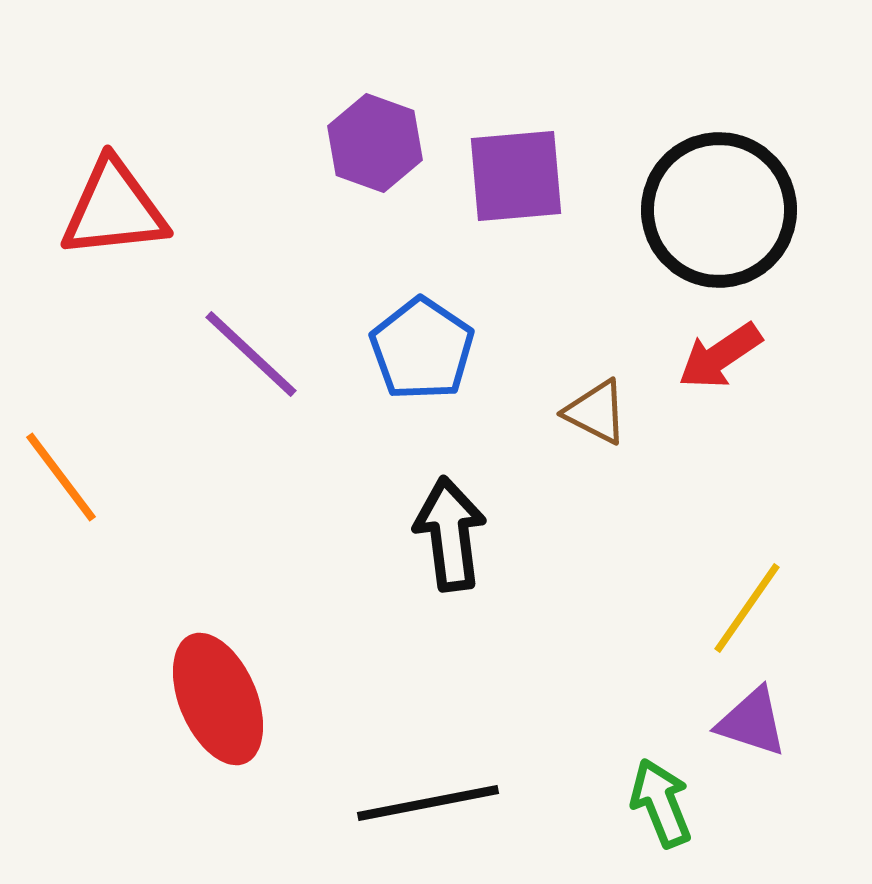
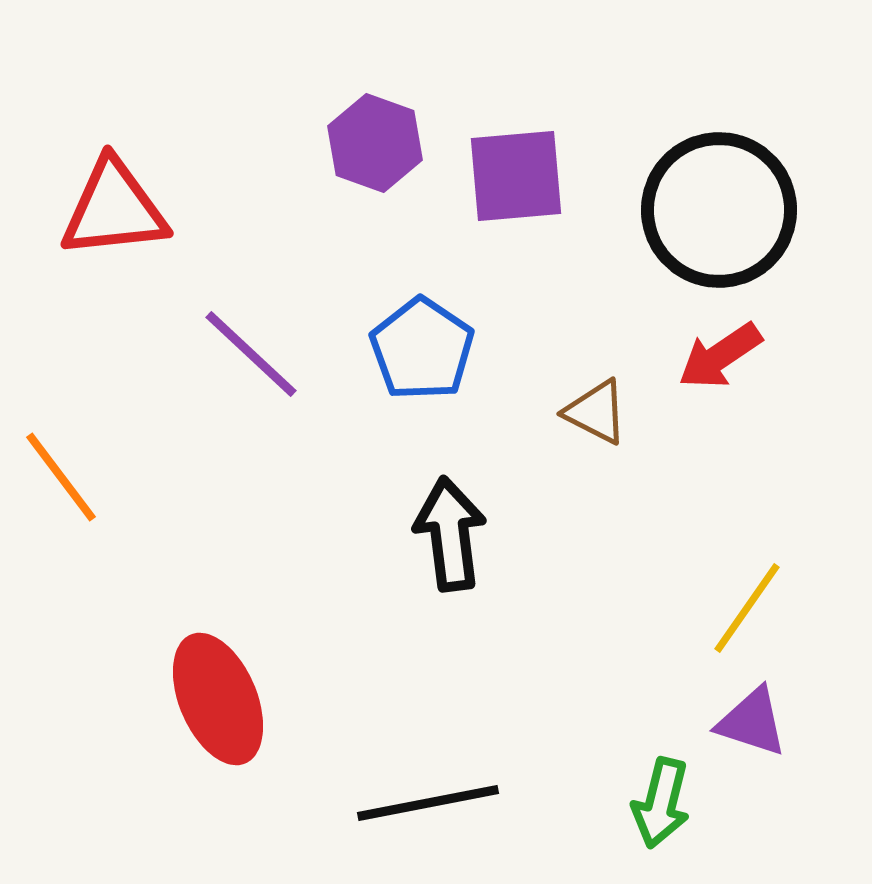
green arrow: rotated 144 degrees counterclockwise
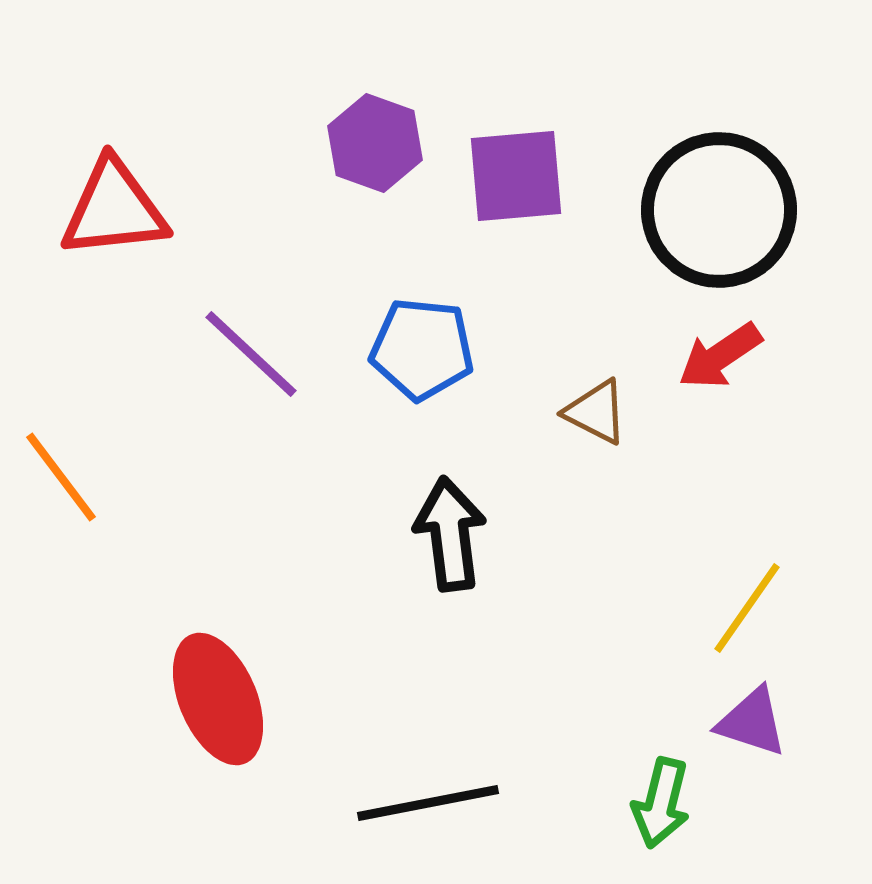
blue pentagon: rotated 28 degrees counterclockwise
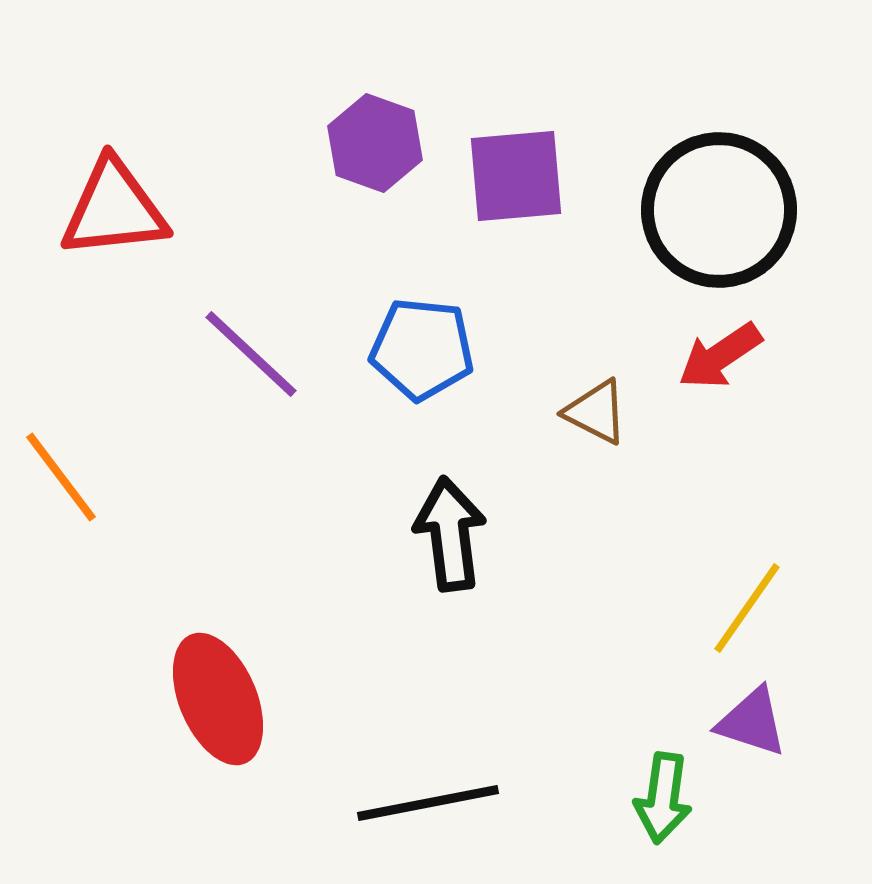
green arrow: moved 2 px right, 5 px up; rotated 6 degrees counterclockwise
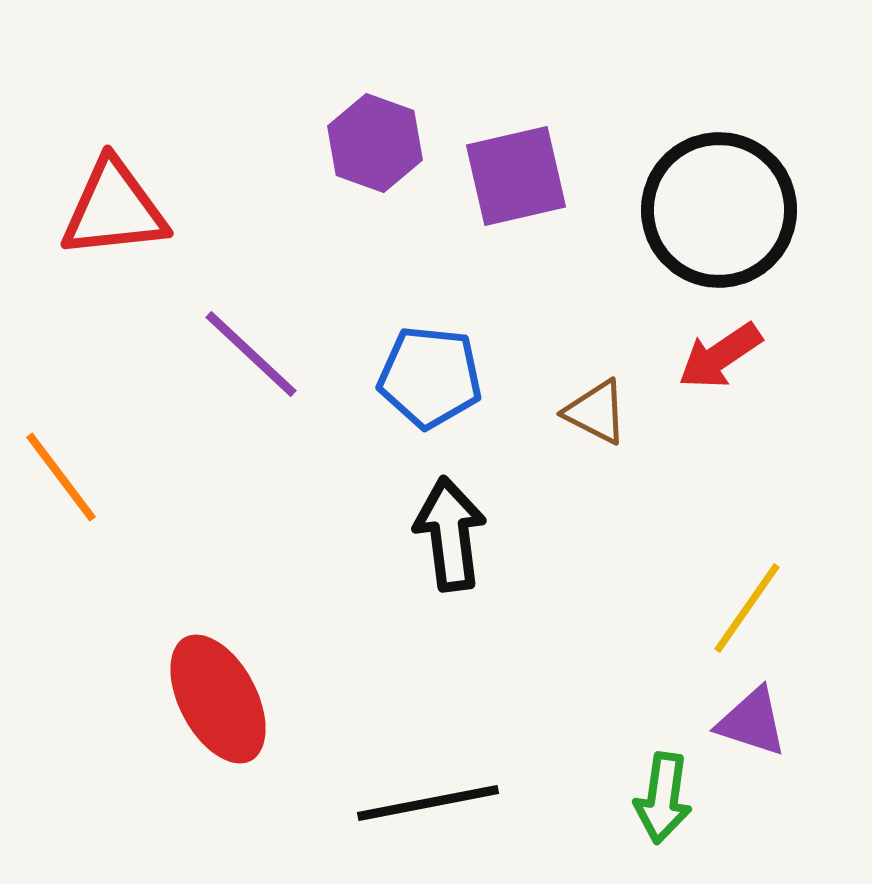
purple square: rotated 8 degrees counterclockwise
blue pentagon: moved 8 px right, 28 px down
red ellipse: rotated 5 degrees counterclockwise
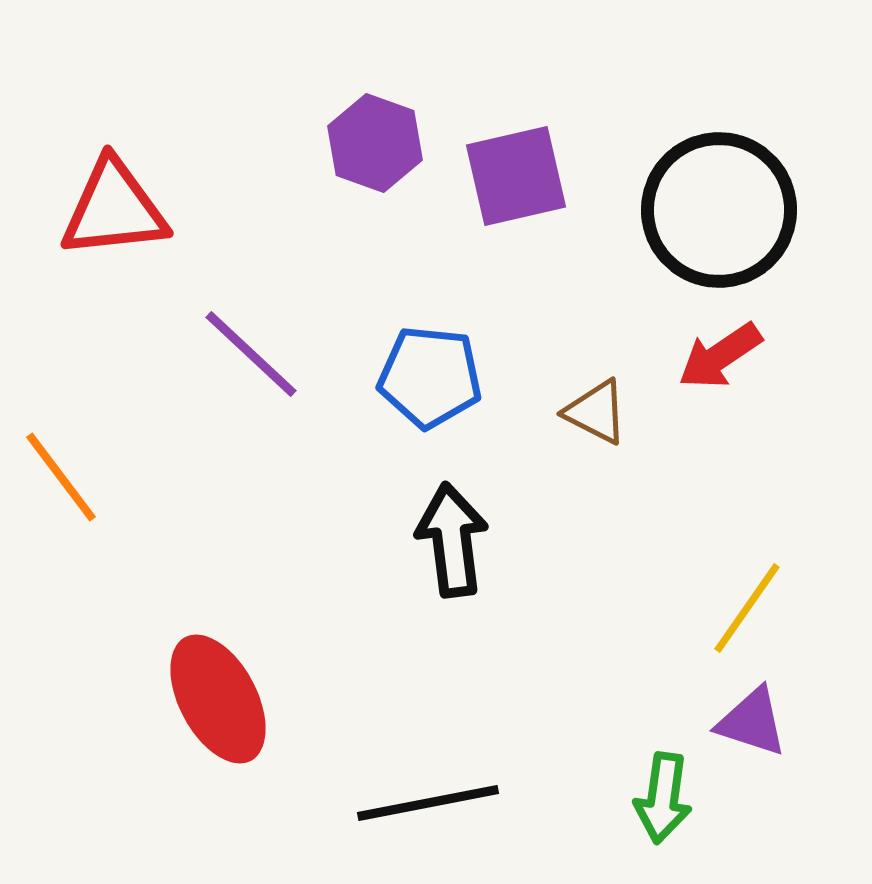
black arrow: moved 2 px right, 6 px down
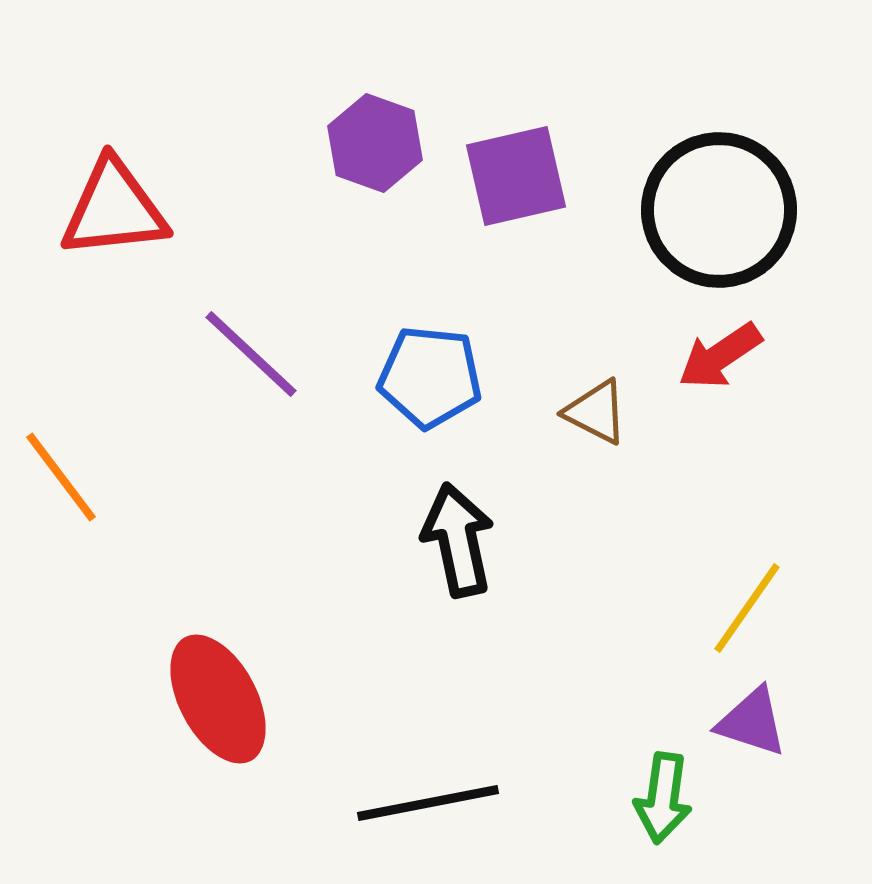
black arrow: moved 6 px right; rotated 5 degrees counterclockwise
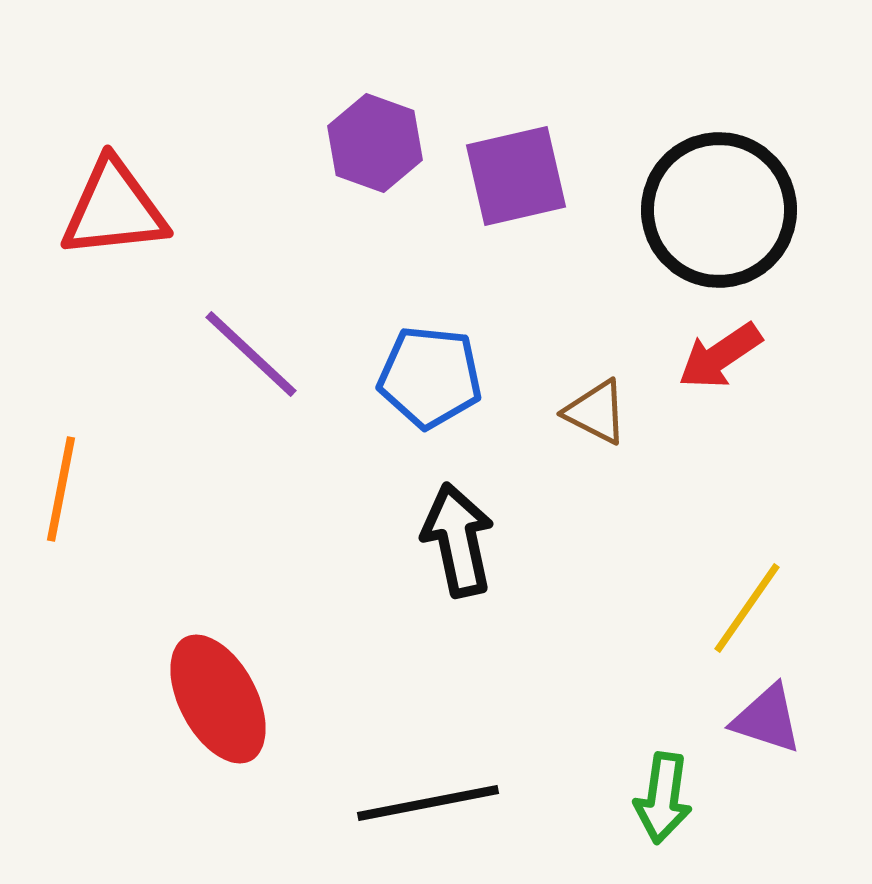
orange line: moved 12 px down; rotated 48 degrees clockwise
purple triangle: moved 15 px right, 3 px up
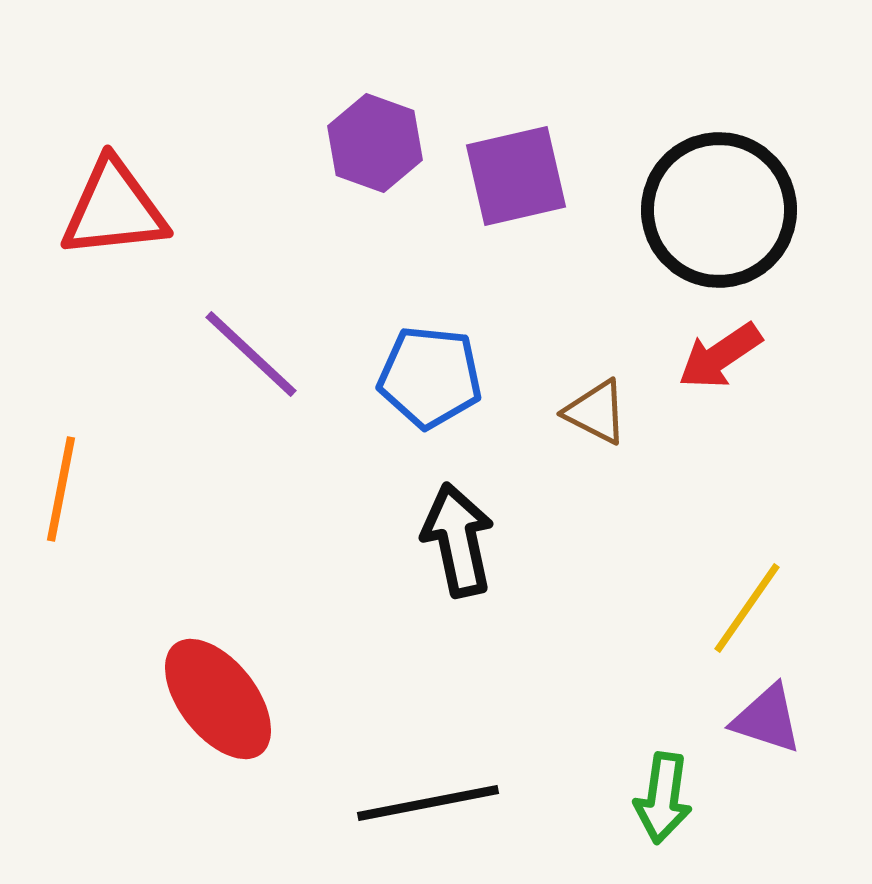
red ellipse: rotated 10 degrees counterclockwise
